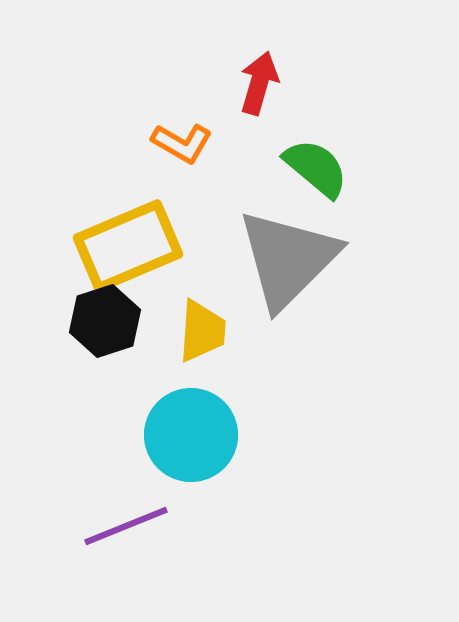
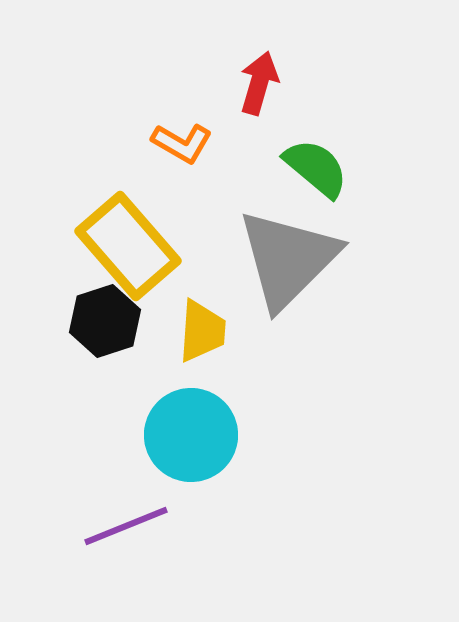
yellow rectangle: rotated 72 degrees clockwise
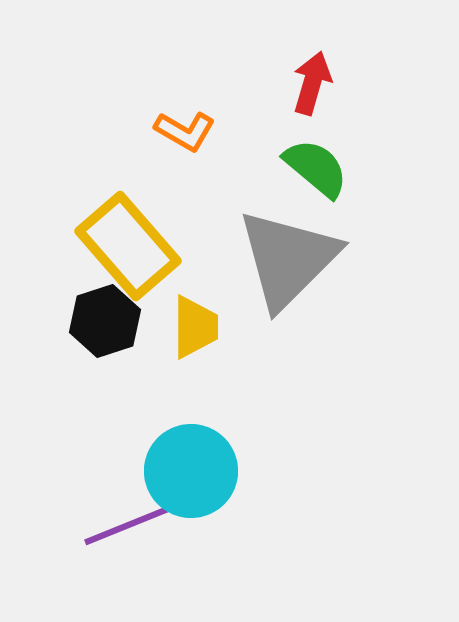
red arrow: moved 53 px right
orange L-shape: moved 3 px right, 12 px up
yellow trapezoid: moved 7 px left, 4 px up; rotated 4 degrees counterclockwise
cyan circle: moved 36 px down
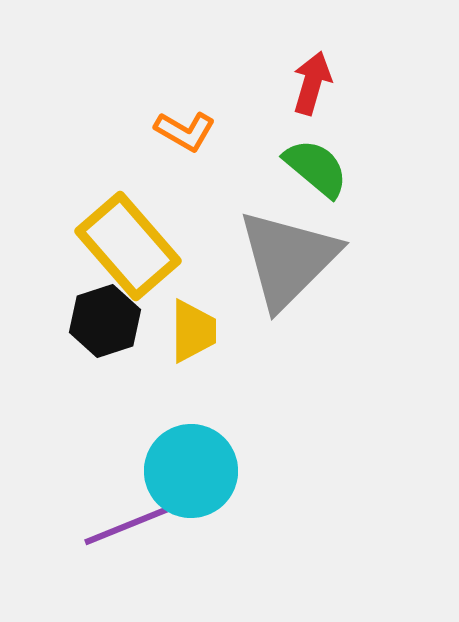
yellow trapezoid: moved 2 px left, 4 px down
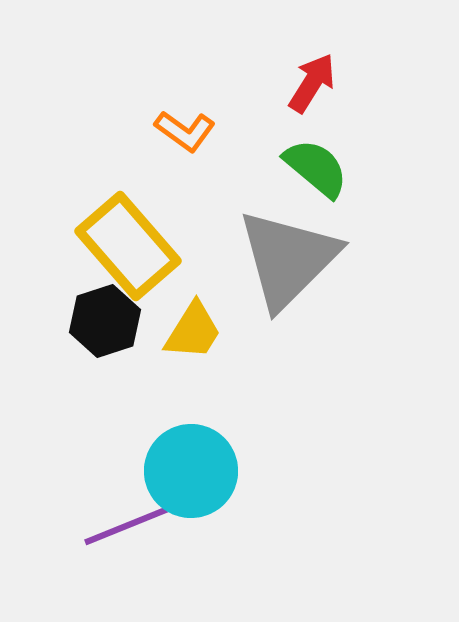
red arrow: rotated 16 degrees clockwise
orange L-shape: rotated 6 degrees clockwise
yellow trapezoid: rotated 32 degrees clockwise
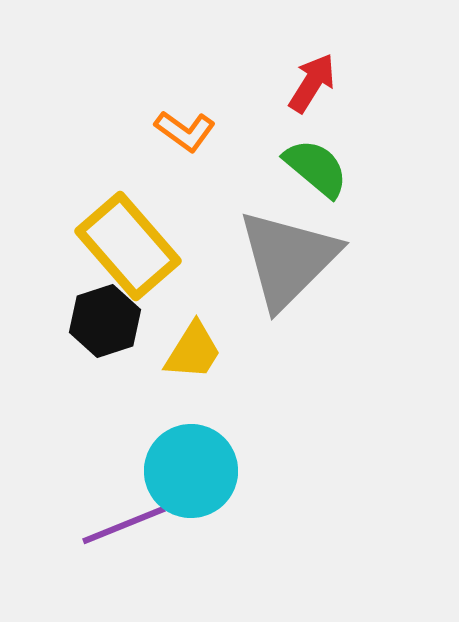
yellow trapezoid: moved 20 px down
purple line: moved 2 px left, 1 px up
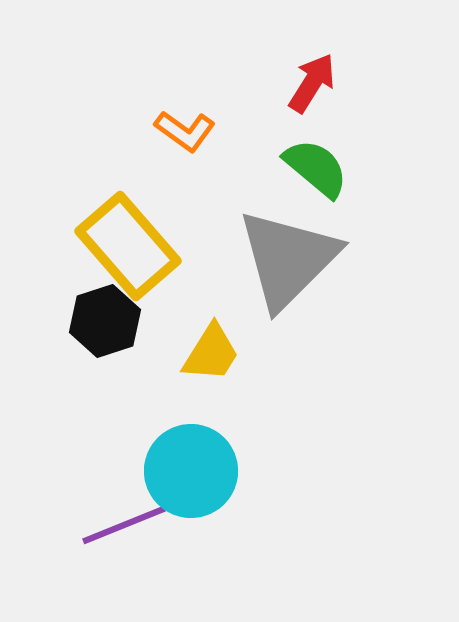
yellow trapezoid: moved 18 px right, 2 px down
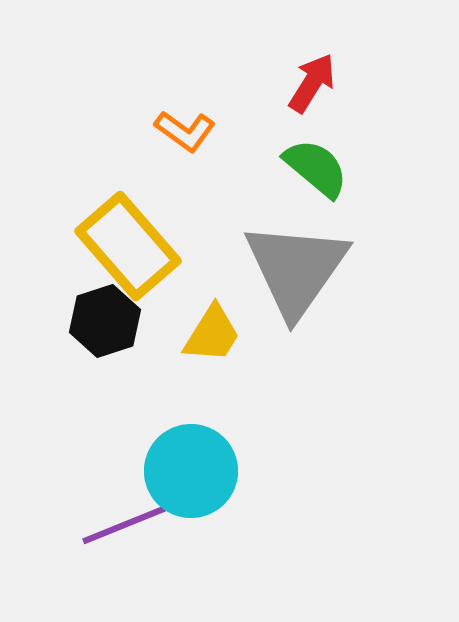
gray triangle: moved 8 px right, 10 px down; rotated 10 degrees counterclockwise
yellow trapezoid: moved 1 px right, 19 px up
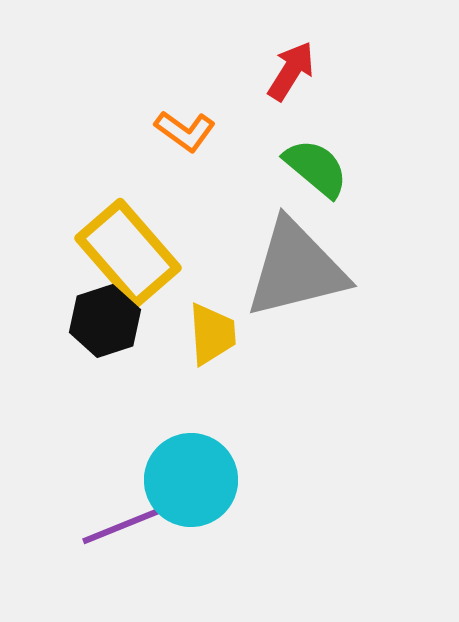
red arrow: moved 21 px left, 12 px up
yellow rectangle: moved 7 px down
gray triangle: rotated 41 degrees clockwise
yellow trapezoid: rotated 36 degrees counterclockwise
cyan circle: moved 9 px down
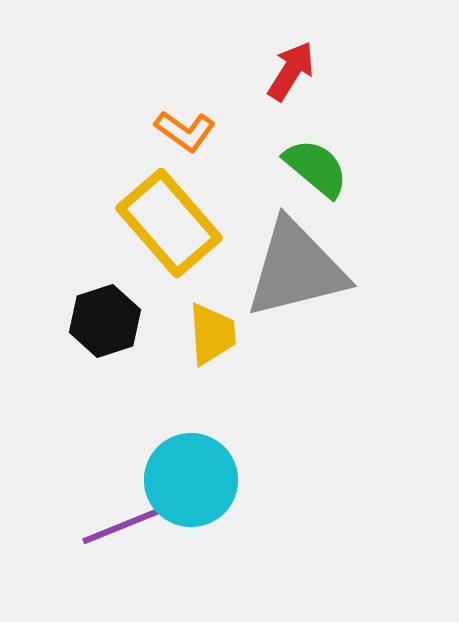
yellow rectangle: moved 41 px right, 30 px up
